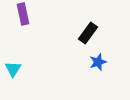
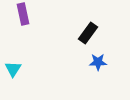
blue star: rotated 18 degrees clockwise
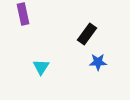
black rectangle: moved 1 px left, 1 px down
cyan triangle: moved 28 px right, 2 px up
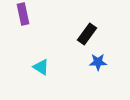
cyan triangle: rotated 30 degrees counterclockwise
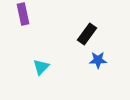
blue star: moved 2 px up
cyan triangle: rotated 42 degrees clockwise
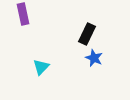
black rectangle: rotated 10 degrees counterclockwise
blue star: moved 4 px left, 2 px up; rotated 24 degrees clockwise
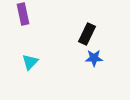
blue star: rotated 24 degrees counterclockwise
cyan triangle: moved 11 px left, 5 px up
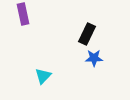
cyan triangle: moved 13 px right, 14 px down
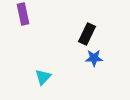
cyan triangle: moved 1 px down
